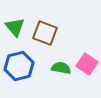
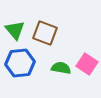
green triangle: moved 3 px down
blue hexagon: moved 1 px right, 3 px up; rotated 8 degrees clockwise
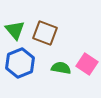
blue hexagon: rotated 16 degrees counterclockwise
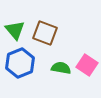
pink square: moved 1 px down
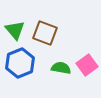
pink square: rotated 20 degrees clockwise
